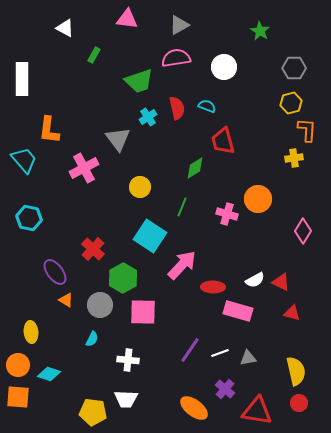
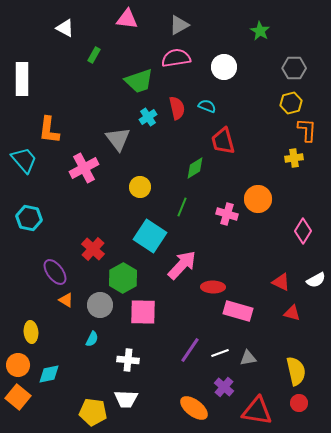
white semicircle at (255, 280): moved 61 px right
cyan diamond at (49, 374): rotated 30 degrees counterclockwise
purple cross at (225, 389): moved 1 px left, 2 px up
orange square at (18, 397): rotated 35 degrees clockwise
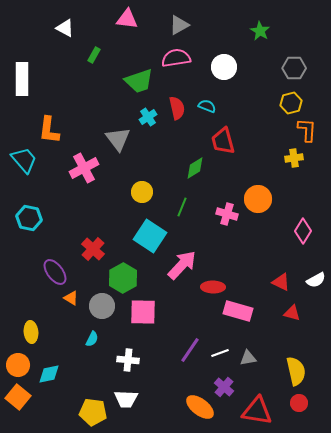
yellow circle at (140, 187): moved 2 px right, 5 px down
orange triangle at (66, 300): moved 5 px right, 2 px up
gray circle at (100, 305): moved 2 px right, 1 px down
orange ellipse at (194, 408): moved 6 px right, 1 px up
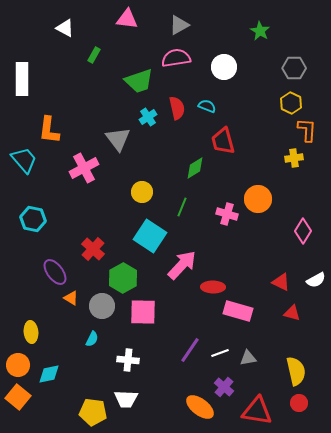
yellow hexagon at (291, 103): rotated 20 degrees counterclockwise
cyan hexagon at (29, 218): moved 4 px right, 1 px down
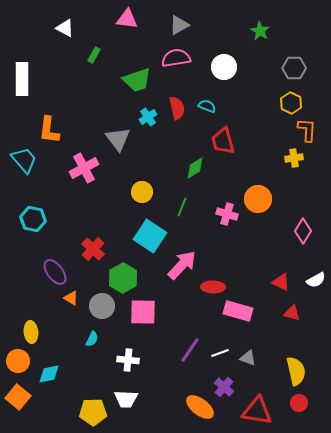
green trapezoid at (139, 81): moved 2 px left, 1 px up
gray triangle at (248, 358): rotated 30 degrees clockwise
orange circle at (18, 365): moved 4 px up
yellow pentagon at (93, 412): rotated 8 degrees counterclockwise
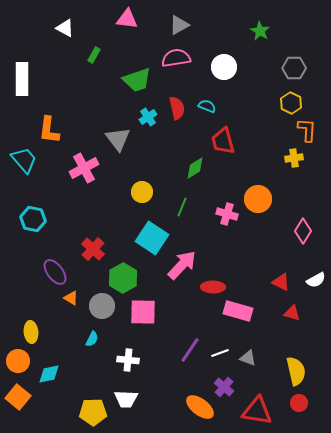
cyan square at (150, 236): moved 2 px right, 2 px down
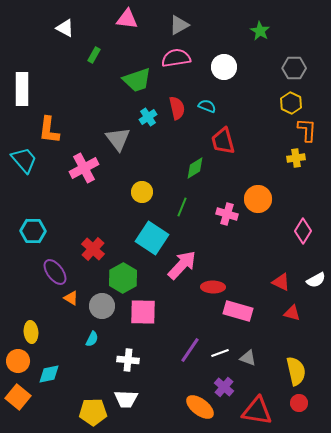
white rectangle at (22, 79): moved 10 px down
yellow cross at (294, 158): moved 2 px right
cyan hexagon at (33, 219): moved 12 px down; rotated 10 degrees counterclockwise
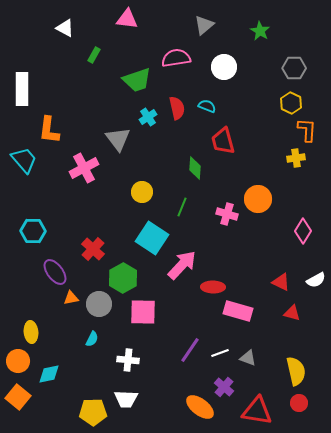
gray triangle at (179, 25): moved 25 px right; rotated 10 degrees counterclockwise
green diamond at (195, 168): rotated 55 degrees counterclockwise
orange triangle at (71, 298): rotated 42 degrees counterclockwise
gray circle at (102, 306): moved 3 px left, 2 px up
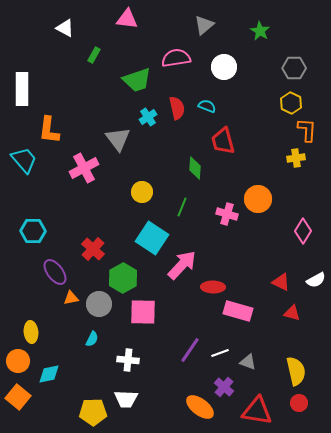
gray triangle at (248, 358): moved 4 px down
